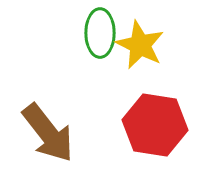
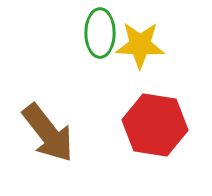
yellow star: rotated 24 degrees counterclockwise
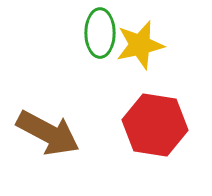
yellow star: rotated 15 degrees counterclockwise
brown arrow: rotated 24 degrees counterclockwise
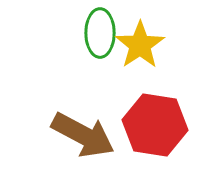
yellow star: rotated 21 degrees counterclockwise
brown arrow: moved 35 px right, 2 px down
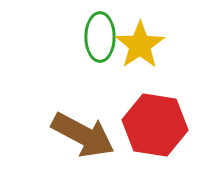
green ellipse: moved 4 px down
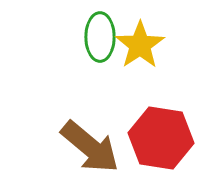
red hexagon: moved 6 px right, 13 px down
brown arrow: moved 7 px right, 12 px down; rotated 12 degrees clockwise
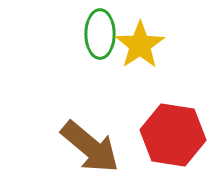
green ellipse: moved 3 px up
red hexagon: moved 12 px right, 3 px up
